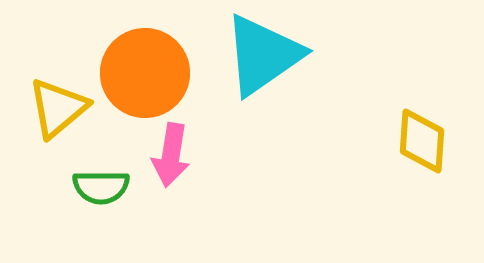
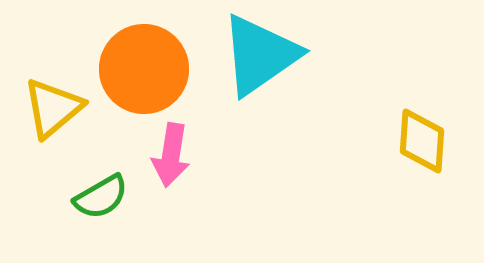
cyan triangle: moved 3 px left
orange circle: moved 1 px left, 4 px up
yellow triangle: moved 5 px left
green semicircle: moved 10 px down; rotated 30 degrees counterclockwise
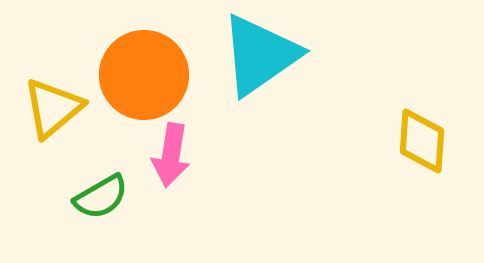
orange circle: moved 6 px down
